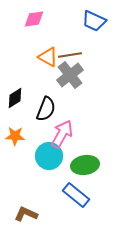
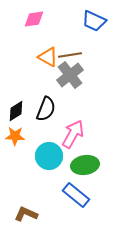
black diamond: moved 1 px right, 13 px down
pink arrow: moved 11 px right
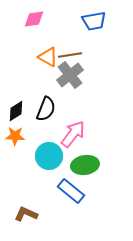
blue trapezoid: rotated 35 degrees counterclockwise
pink arrow: rotated 8 degrees clockwise
blue rectangle: moved 5 px left, 4 px up
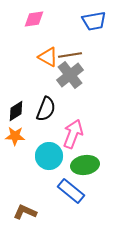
pink arrow: rotated 16 degrees counterclockwise
brown L-shape: moved 1 px left, 2 px up
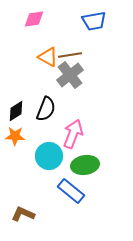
brown L-shape: moved 2 px left, 2 px down
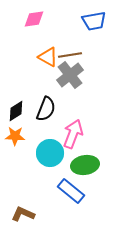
cyan circle: moved 1 px right, 3 px up
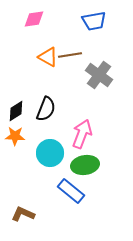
gray cross: moved 29 px right; rotated 16 degrees counterclockwise
pink arrow: moved 9 px right
